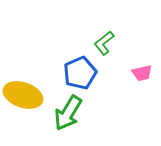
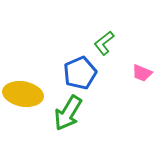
pink trapezoid: rotated 35 degrees clockwise
yellow ellipse: moved 1 px up; rotated 9 degrees counterclockwise
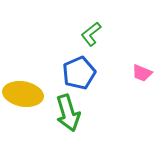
green L-shape: moved 13 px left, 9 px up
blue pentagon: moved 1 px left
green arrow: rotated 48 degrees counterclockwise
